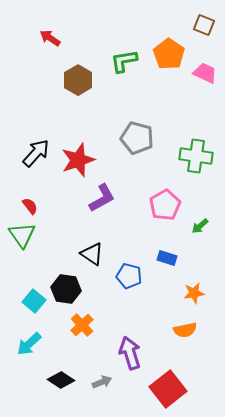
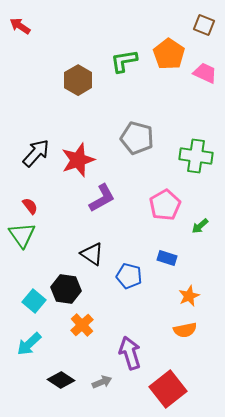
red arrow: moved 30 px left, 12 px up
orange star: moved 5 px left, 3 px down; rotated 15 degrees counterclockwise
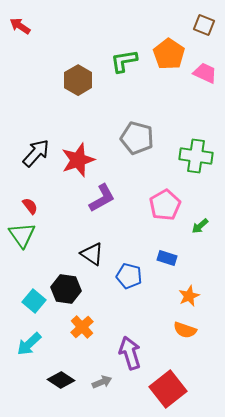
orange cross: moved 2 px down
orange semicircle: rotated 30 degrees clockwise
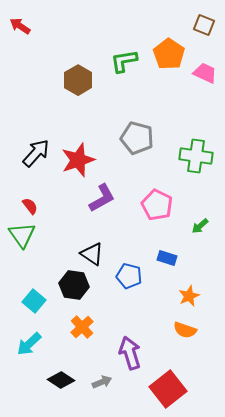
pink pentagon: moved 8 px left; rotated 16 degrees counterclockwise
black hexagon: moved 8 px right, 4 px up
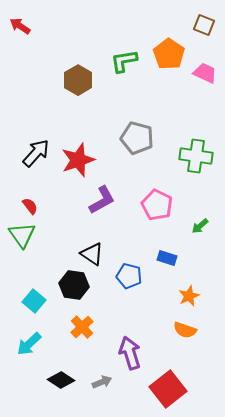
purple L-shape: moved 2 px down
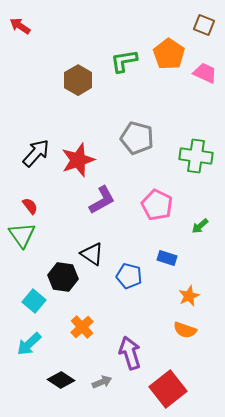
black hexagon: moved 11 px left, 8 px up
